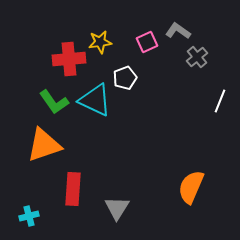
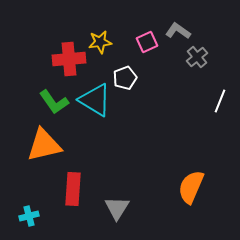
cyan triangle: rotated 6 degrees clockwise
orange triangle: rotated 6 degrees clockwise
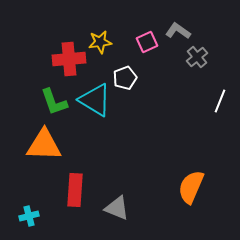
green L-shape: rotated 16 degrees clockwise
orange triangle: rotated 15 degrees clockwise
red rectangle: moved 2 px right, 1 px down
gray triangle: rotated 40 degrees counterclockwise
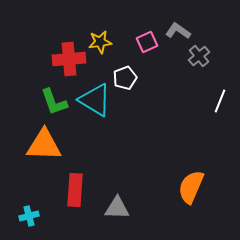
gray cross: moved 2 px right, 1 px up
gray triangle: rotated 20 degrees counterclockwise
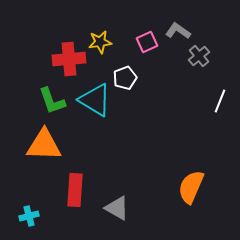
green L-shape: moved 2 px left, 1 px up
gray triangle: rotated 28 degrees clockwise
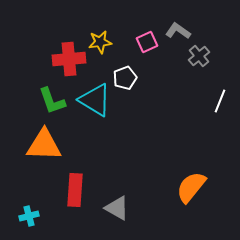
orange semicircle: rotated 16 degrees clockwise
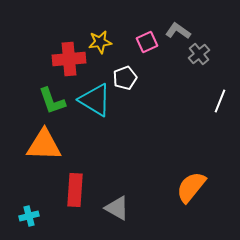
gray cross: moved 2 px up
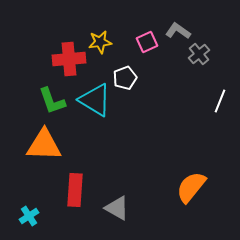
cyan cross: rotated 18 degrees counterclockwise
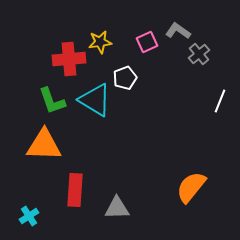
gray triangle: rotated 32 degrees counterclockwise
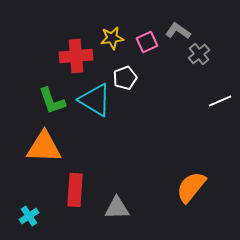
yellow star: moved 12 px right, 4 px up
red cross: moved 7 px right, 3 px up
white line: rotated 45 degrees clockwise
orange triangle: moved 2 px down
